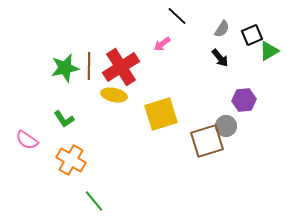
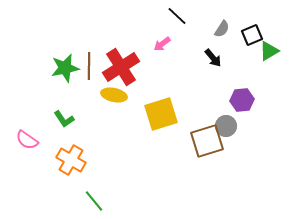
black arrow: moved 7 px left
purple hexagon: moved 2 px left
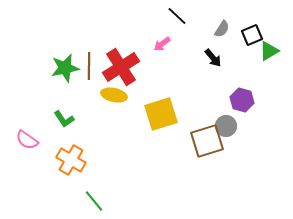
purple hexagon: rotated 20 degrees clockwise
